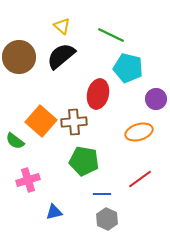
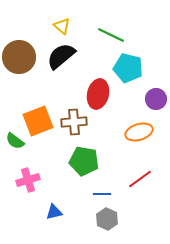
orange square: moved 3 px left; rotated 28 degrees clockwise
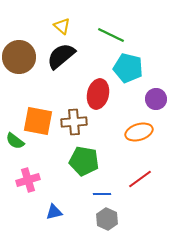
orange square: rotated 32 degrees clockwise
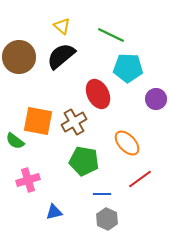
cyan pentagon: rotated 12 degrees counterclockwise
red ellipse: rotated 40 degrees counterclockwise
brown cross: rotated 25 degrees counterclockwise
orange ellipse: moved 12 px left, 11 px down; rotated 64 degrees clockwise
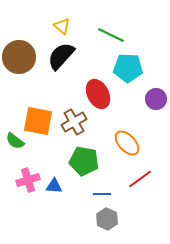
black semicircle: rotated 8 degrees counterclockwise
blue triangle: moved 26 px up; rotated 18 degrees clockwise
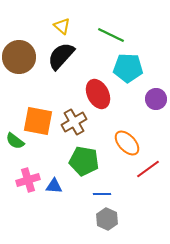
red line: moved 8 px right, 10 px up
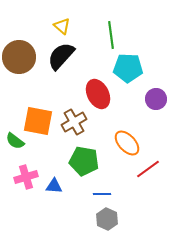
green line: rotated 56 degrees clockwise
pink cross: moved 2 px left, 3 px up
